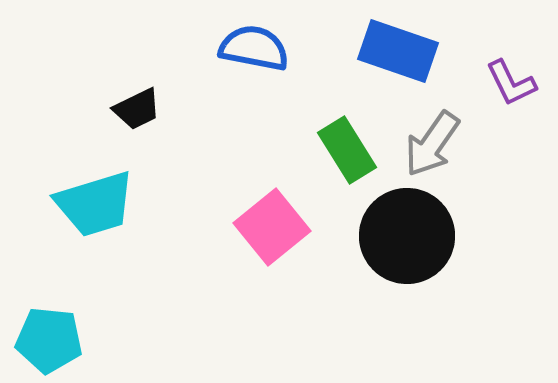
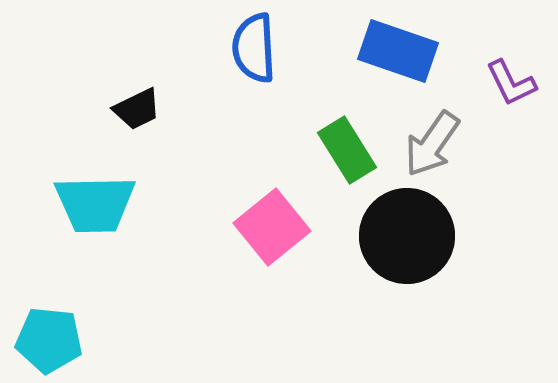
blue semicircle: rotated 104 degrees counterclockwise
cyan trapezoid: rotated 16 degrees clockwise
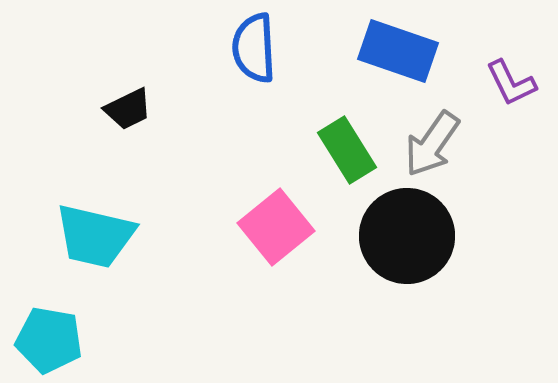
black trapezoid: moved 9 px left
cyan trapezoid: moved 32 px down; rotated 14 degrees clockwise
pink square: moved 4 px right
cyan pentagon: rotated 4 degrees clockwise
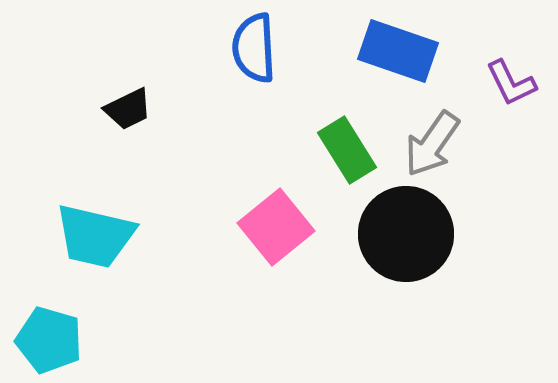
black circle: moved 1 px left, 2 px up
cyan pentagon: rotated 6 degrees clockwise
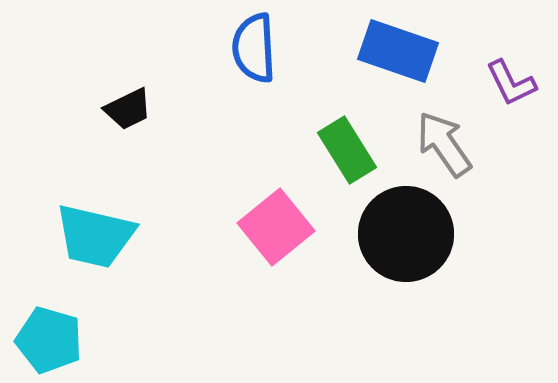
gray arrow: moved 12 px right; rotated 110 degrees clockwise
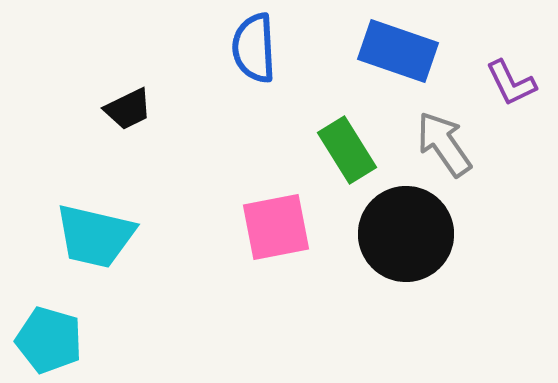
pink square: rotated 28 degrees clockwise
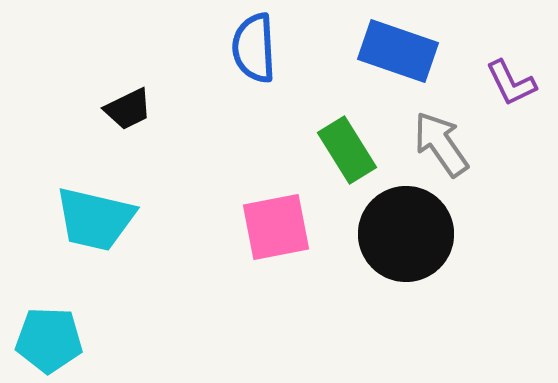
gray arrow: moved 3 px left
cyan trapezoid: moved 17 px up
cyan pentagon: rotated 14 degrees counterclockwise
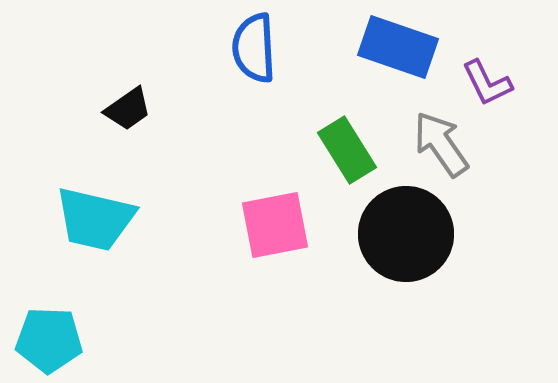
blue rectangle: moved 4 px up
purple L-shape: moved 24 px left
black trapezoid: rotated 9 degrees counterclockwise
pink square: moved 1 px left, 2 px up
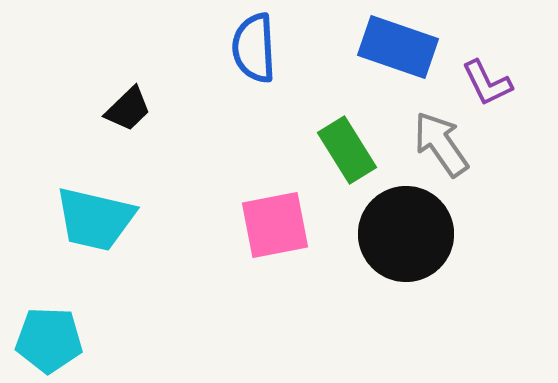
black trapezoid: rotated 9 degrees counterclockwise
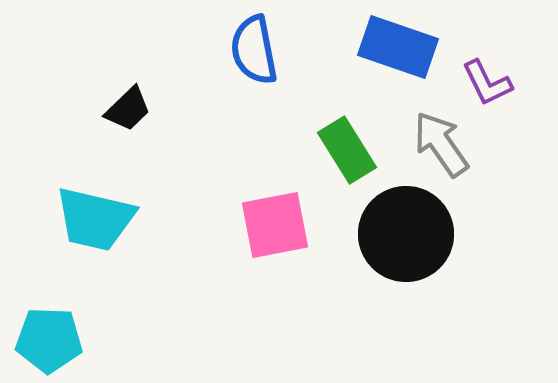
blue semicircle: moved 2 px down; rotated 8 degrees counterclockwise
